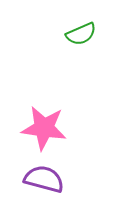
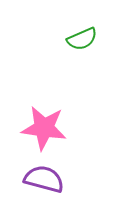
green semicircle: moved 1 px right, 5 px down
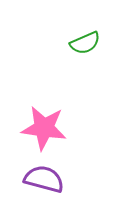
green semicircle: moved 3 px right, 4 px down
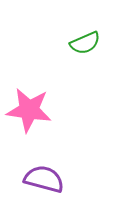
pink star: moved 15 px left, 18 px up
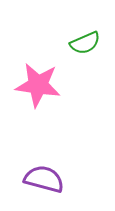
pink star: moved 9 px right, 25 px up
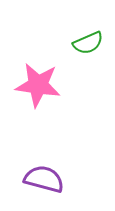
green semicircle: moved 3 px right
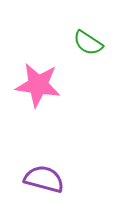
green semicircle: rotated 56 degrees clockwise
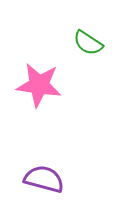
pink star: moved 1 px right
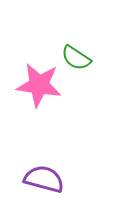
green semicircle: moved 12 px left, 15 px down
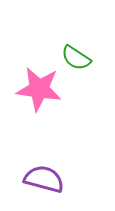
pink star: moved 4 px down
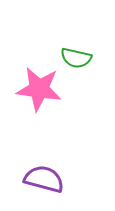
green semicircle: rotated 20 degrees counterclockwise
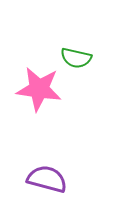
purple semicircle: moved 3 px right
